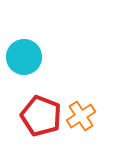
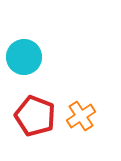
red pentagon: moved 6 px left
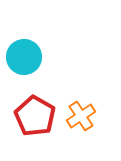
red pentagon: rotated 9 degrees clockwise
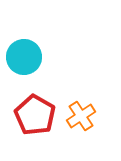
red pentagon: moved 1 px up
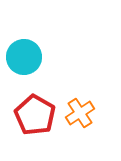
orange cross: moved 1 px left, 3 px up
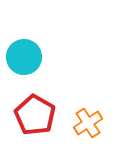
orange cross: moved 8 px right, 10 px down
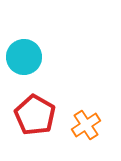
orange cross: moved 2 px left, 2 px down
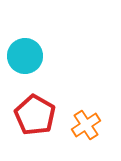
cyan circle: moved 1 px right, 1 px up
